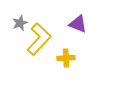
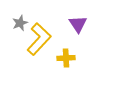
purple triangle: rotated 36 degrees clockwise
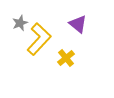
purple triangle: rotated 18 degrees counterclockwise
yellow cross: rotated 36 degrees counterclockwise
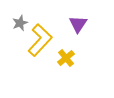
purple triangle: rotated 24 degrees clockwise
yellow L-shape: moved 1 px right, 1 px down
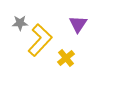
gray star: rotated 21 degrees clockwise
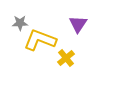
yellow L-shape: rotated 112 degrees counterclockwise
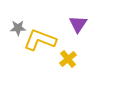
gray star: moved 2 px left, 5 px down
yellow cross: moved 2 px right, 1 px down
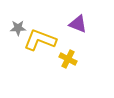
purple triangle: rotated 42 degrees counterclockwise
yellow cross: rotated 24 degrees counterclockwise
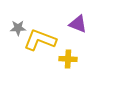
yellow cross: rotated 24 degrees counterclockwise
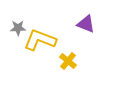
purple triangle: moved 8 px right
yellow cross: moved 2 px down; rotated 36 degrees clockwise
